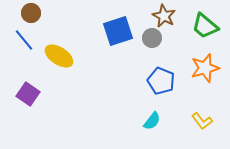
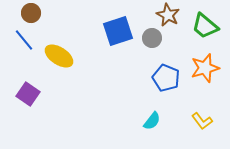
brown star: moved 4 px right, 1 px up
blue pentagon: moved 5 px right, 3 px up
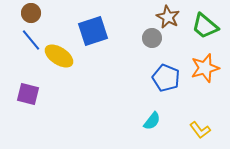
brown star: moved 2 px down
blue square: moved 25 px left
blue line: moved 7 px right
purple square: rotated 20 degrees counterclockwise
yellow L-shape: moved 2 px left, 9 px down
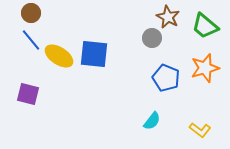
blue square: moved 1 px right, 23 px down; rotated 24 degrees clockwise
yellow L-shape: rotated 15 degrees counterclockwise
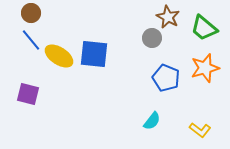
green trapezoid: moved 1 px left, 2 px down
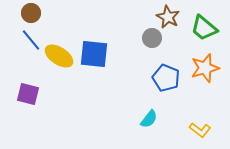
cyan semicircle: moved 3 px left, 2 px up
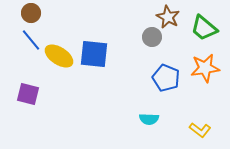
gray circle: moved 1 px up
orange star: rotated 8 degrees clockwise
cyan semicircle: rotated 54 degrees clockwise
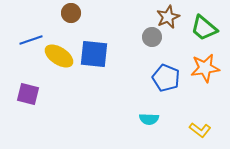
brown circle: moved 40 px right
brown star: rotated 20 degrees clockwise
blue line: rotated 70 degrees counterclockwise
